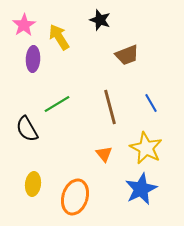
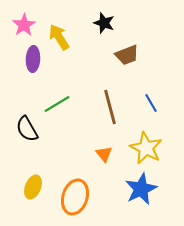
black star: moved 4 px right, 3 px down
yellow ellipse: moved 3 px down; rotated 15 degrees clockwise
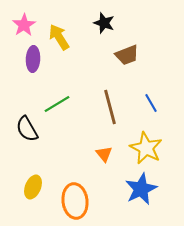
orange ellipse: moved 4 px down; rotated 24 degrees counterclockwise
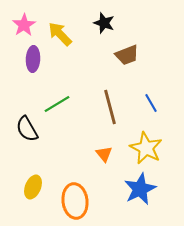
yellow arrow: moved 1 px right, 3 px up; rotated 12 degrees counterclockwise
blue star: moved 1 px left
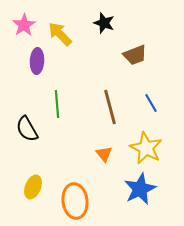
brown trapezoid: moved 8 px right
purple ellipse: moved 4 px right, 2 px down
green line: rotated 64 degrees counterclockwise
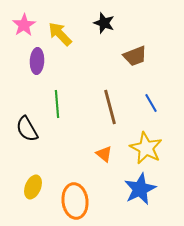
brown trapezoid: moved 1 px down
orange triangle: rotated 12 degrees counterclockwise
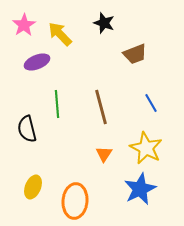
brown trapezoid: moved 2 px up
purple ellipse: moved 1 px down; rotated 65 degrees clockwise
brown line: moved 9 px left
black semicircle: rotated 16 degrees clockwise
orange triangle: rotated 24 degrees clockwise
orange ellipse: rotated 12 degrees clockwise
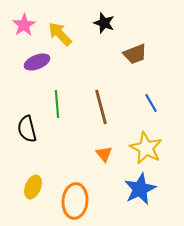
orange triangle: rotated 12 degrees counterclockwise
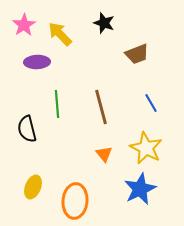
brown trapezoid: moved 2 px right
purple ellipse: rotated 20 degrees clockwise
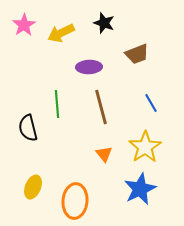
yellow arrow: moved 1 px right, 1 px up; rotated 72 degrees counterclockwise
purple ellipse: moved 52 px right, 5 px down
black semicircle: moved 1 px right, 1 px up
yellow star: moved 1 px left, 1 px up; rotated 12 degrees clockwise
